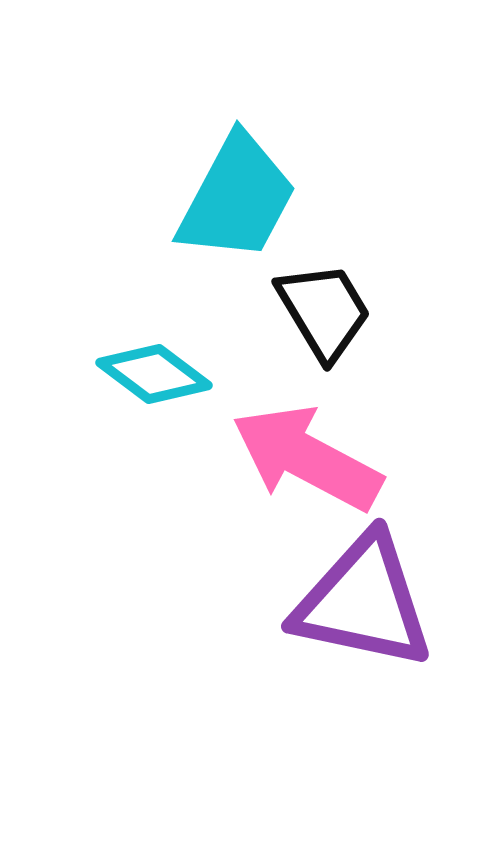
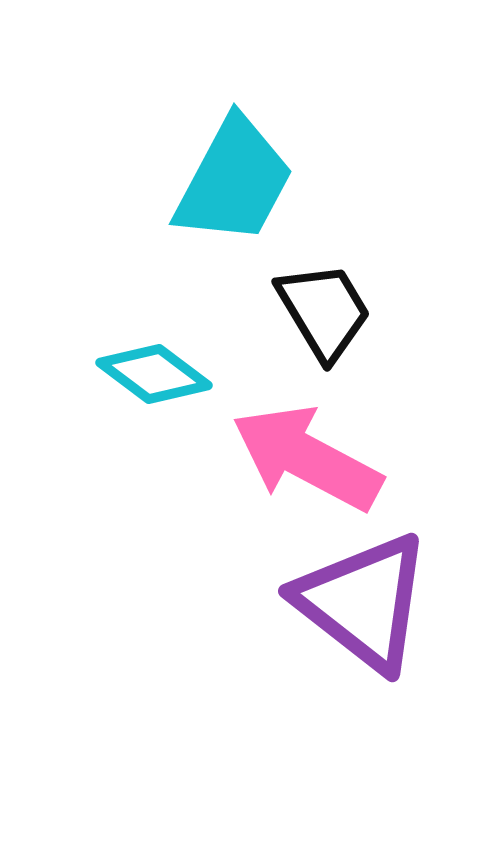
cyan trapezoid: moved 3 px left, 17 px up
purple triangle: rotated 26 degrees clockwise
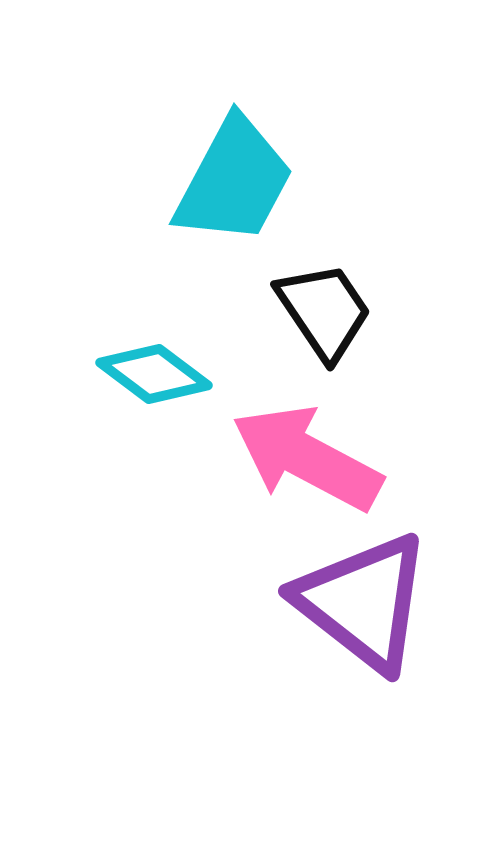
black trapezoid: rotated 3 degrees counterclockwise
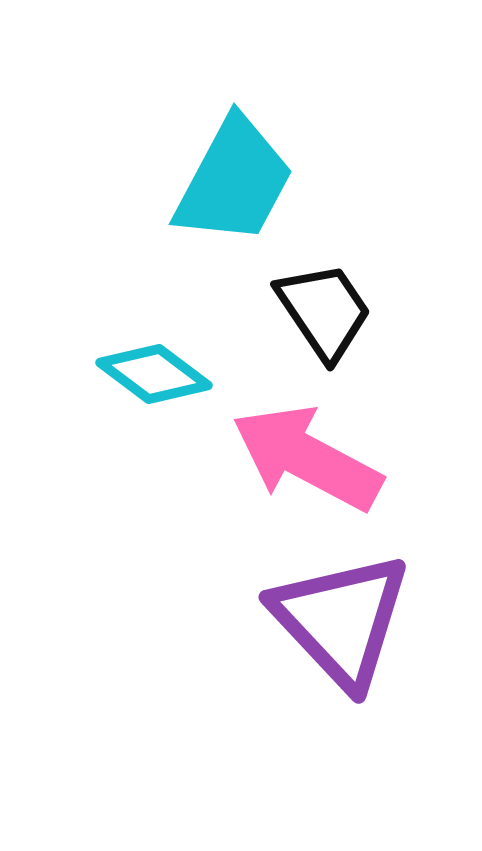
purple triangle: moved 22 px left, 18 px down; rotated 9 degrees clockwise
